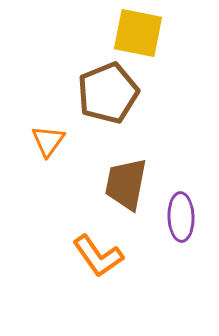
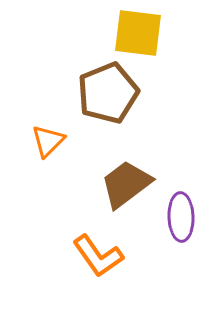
yellow square: rotated 4 degrees counterclockwise
orange triangle: rotated 9 degrees clockwise
brown trapezoid: rotated 42 degrees clockwise
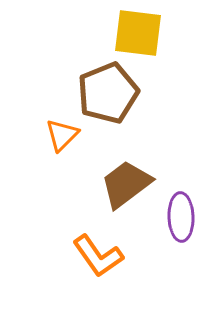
orange triangle: moved 14 px right, 6 px up
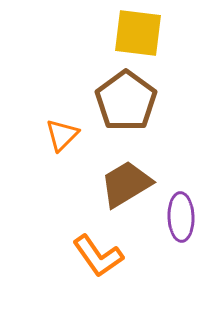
brown pentagon: moved 18 px right, 8 px down; rotated 14 degrees counterclockwise
brown trapezoid: rotated 6 degrees clockwise
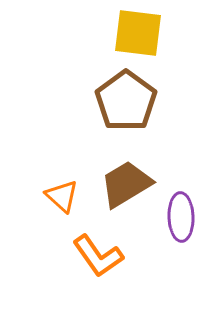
orange triangle: moved 61 px down; rotated 33 degrees counterclockwise
